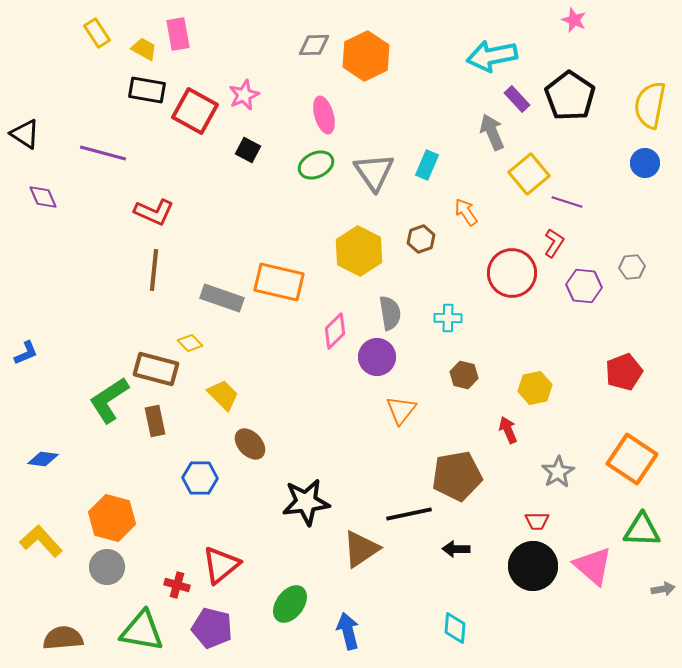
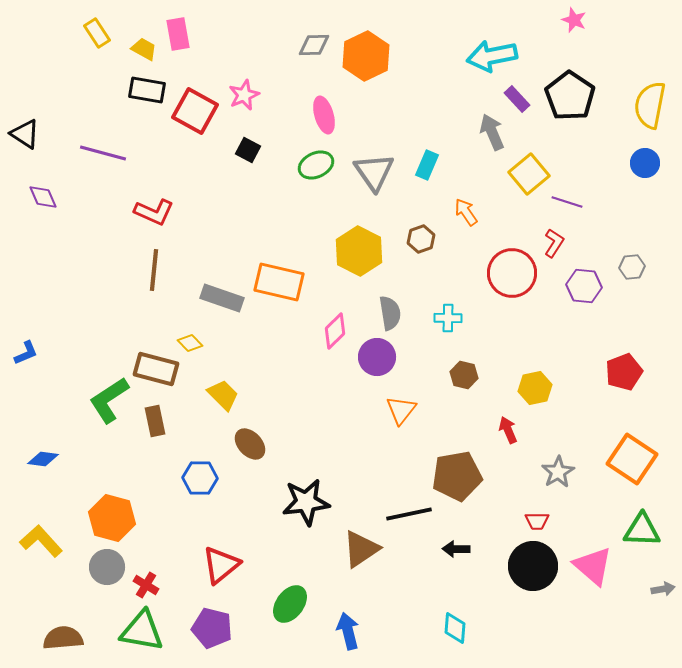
red cross at (177, 585): moved 31 px left; rotated 15 degrees clockwise
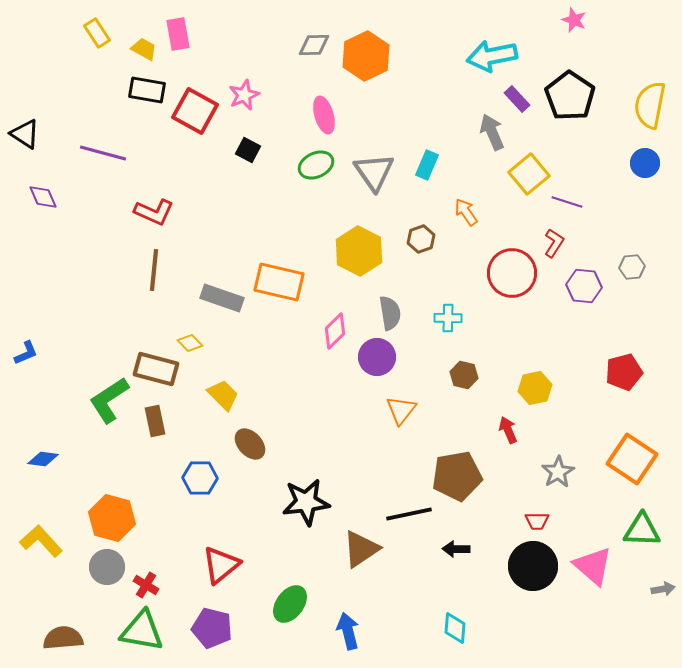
red pentagon at (624, 372): rotated 6 degrees clockwise
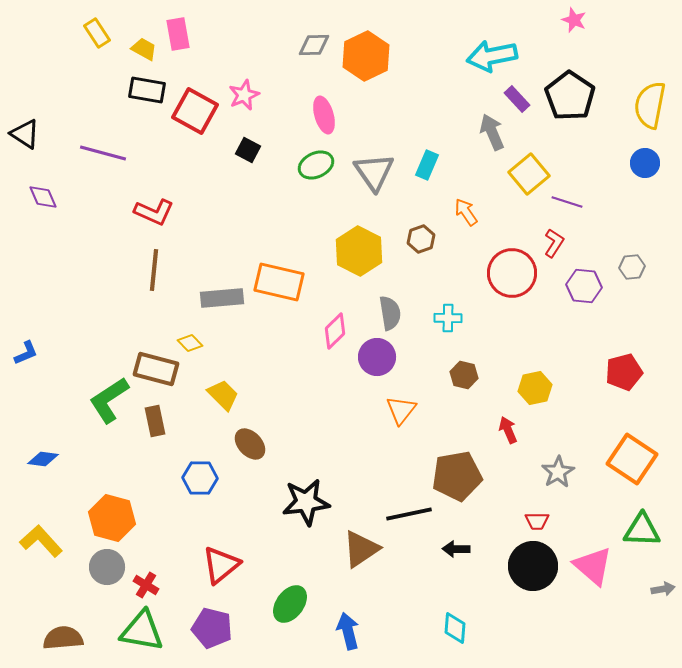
gray rectangle at (222, 298): rotated 24 degrees counterclockwise
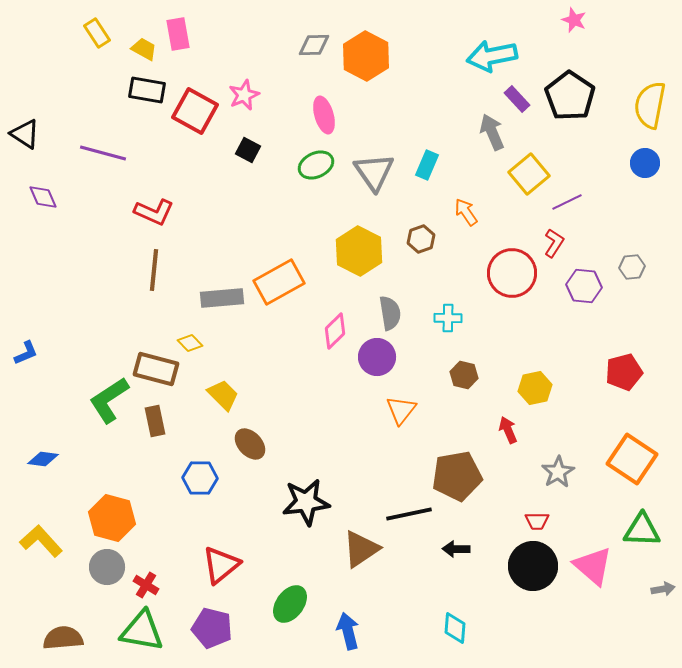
orange hexagon at (366, 56): rotated 6 degrees counterclockwise
purple line at (567, 202): rotated 44 degrees counterclockwise
orange rectangle at (279, 282): rotated 42 degrees counterclockwise
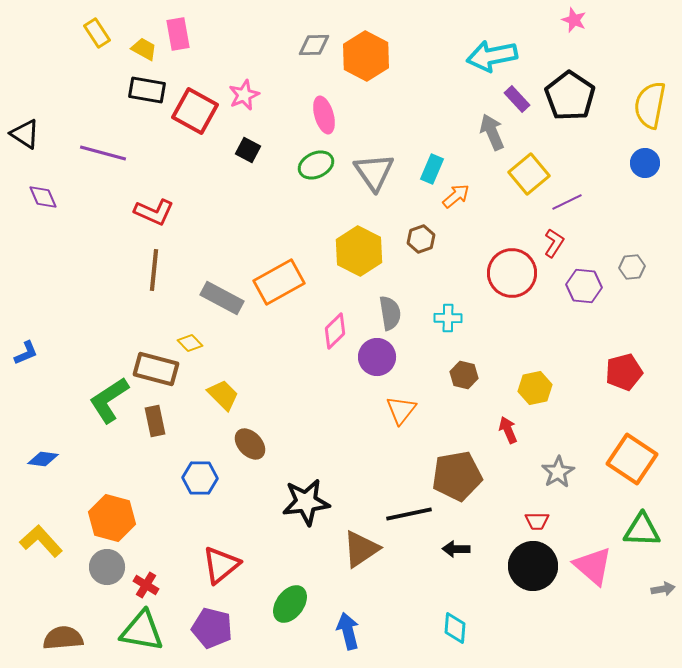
cyan rectangle at (427, 165): moved 5 px right, 4 px down
orange arrow at (466, 212): moved 10 px left, 16 px up; rotated 84 degrees clockwise
gray rectangle at (222, 298): rotated 33 degrees clockwise
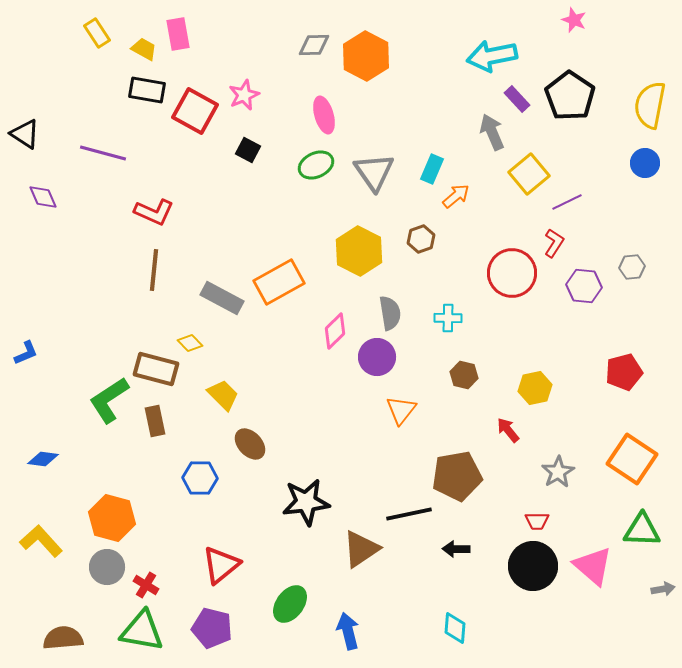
red arrow at (508, 430): rotated 16 degrees counterclockwise
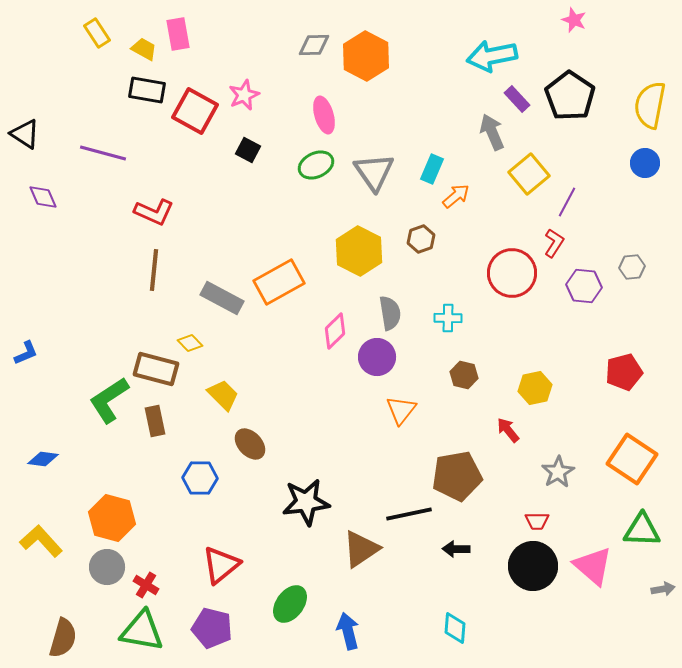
purple line at (567, 202): rotated 36 degrees counterclockwise
brown semicircle at (63, 638): rotated 111 degrees clockwise
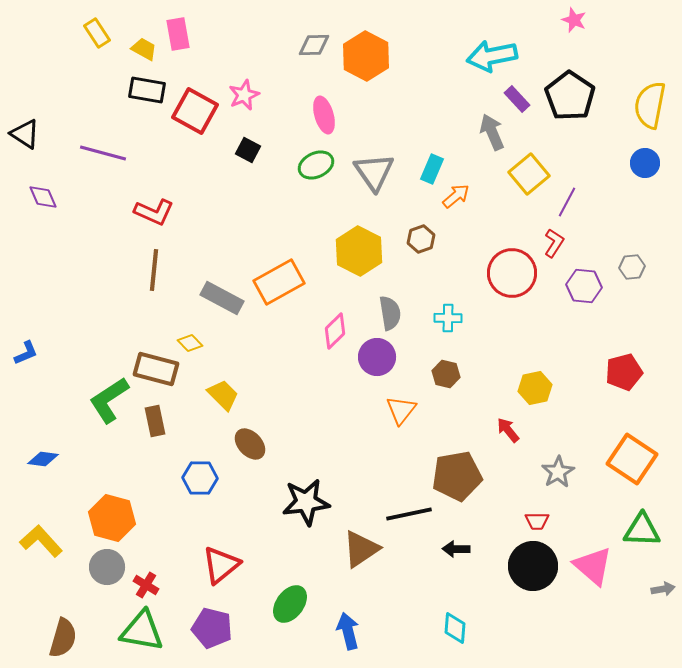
brown hexagon at (464, 375): moved 18 px left, 1 px up
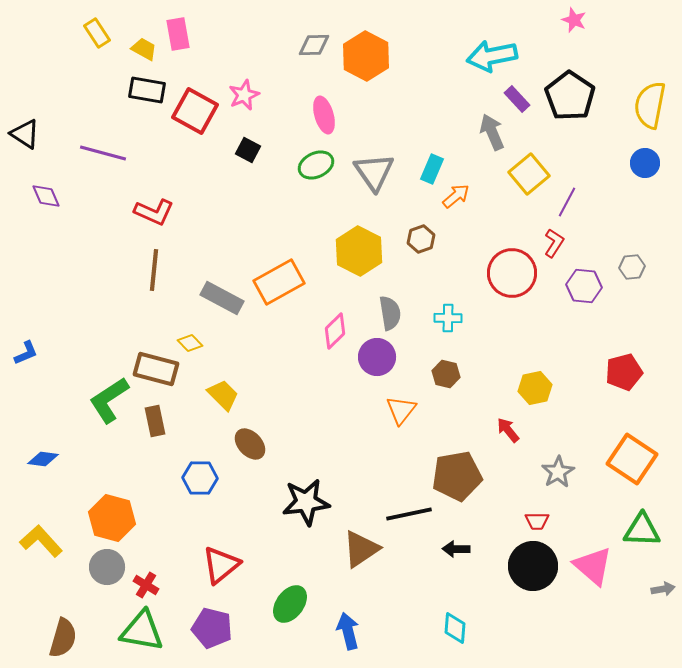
purple diamond at (43, 197): moved 3 px right, 1 px up
